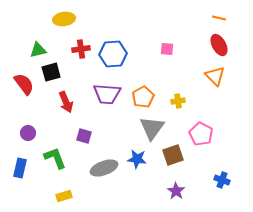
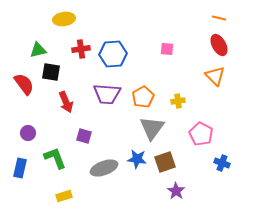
black square: rotated 24 degrees clockwise
brown square: moved 8 px left, 7 px down
blue cross: moved 17 px up
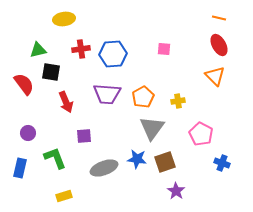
pink square: moved 3 px left
purple square: rotated 21 degrees counterclockwise
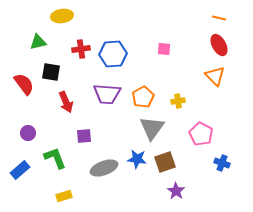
yellow ellipse: moved 2 px left, 3 px up
green triangle: moved 8 px up
blue rectangle: moved 2 px down; rotated 36 degrees clockwise
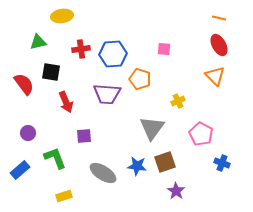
orange pentagon: moved 3 px left, 18 px up; rotated 25 degrees counterclockwise
yellow cross: rotated 16 degrees counterclockwise
blue star: moved 7 px down
gray ellipse: moved 1 px left, 5 px down; rotated 52 degrees clockwise
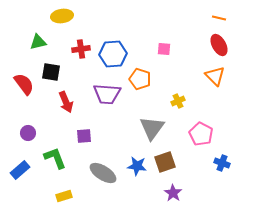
purple star: moved 3 px left, 2 px down
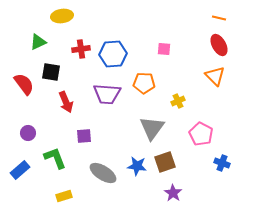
green triangle: rotated 12 degrees counterclockwise
orange pentagon: moved 4 px right, 4 px down; rotated 15 degrees counterclockwise
